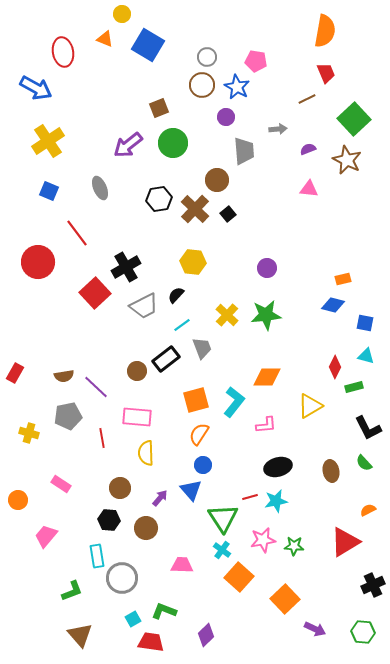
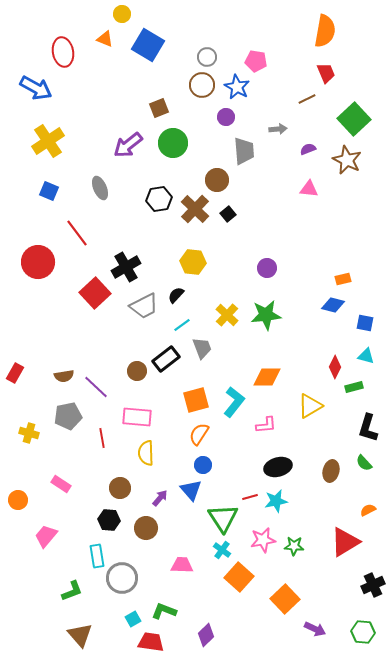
black L-shape at (368, 428): rotated 44 degrees clockwise
brown ellipse at (331, 471): rotated 25 degrees clockwise
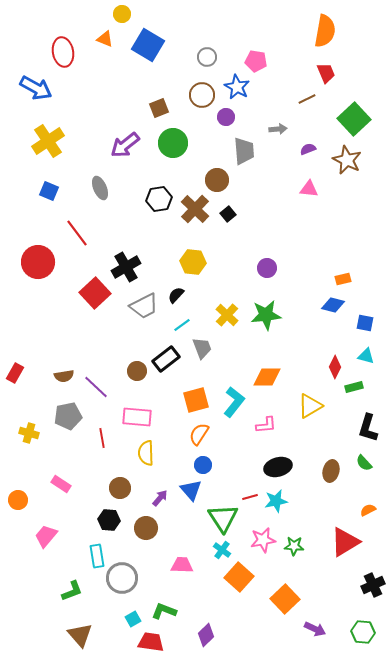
brown circle at (202, 85): moved 10 px down
purple arrow at (128, 145): moved 3 px left
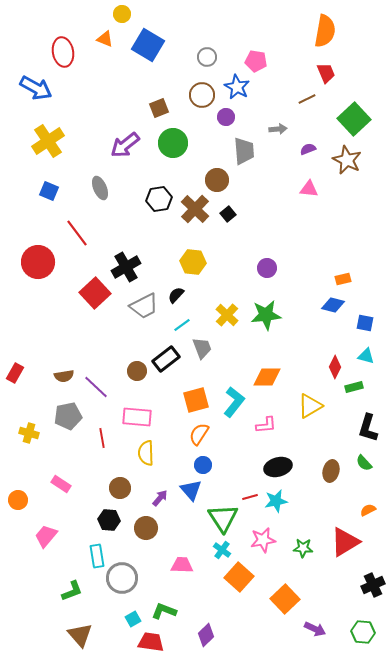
green star at (294, 546): moved 9 px right, 2 px down
